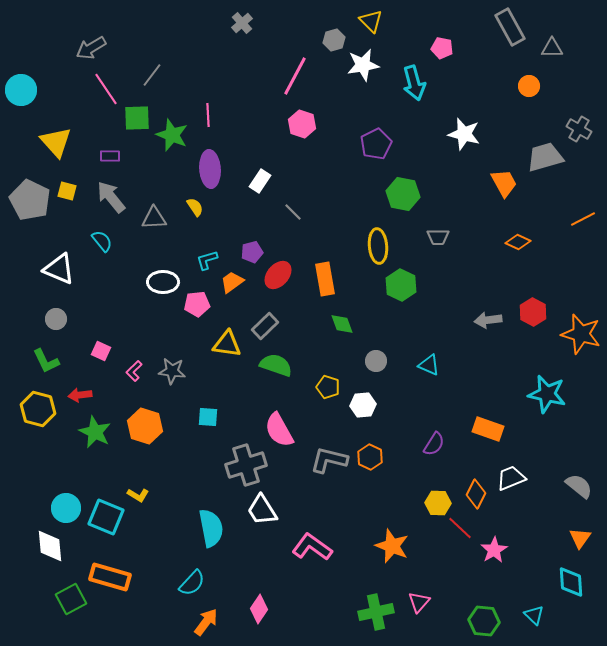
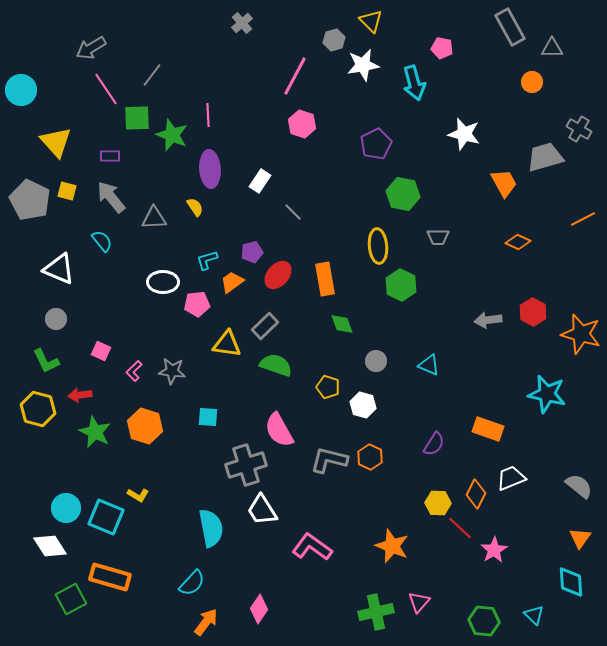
orange circle at (529, 86): moved 3 px right, 4 px up
white hexagon at (363, 405): rotated 20 degrees clockwise
white diamond at (50, 546): rotated 28 degrees counterclockwise
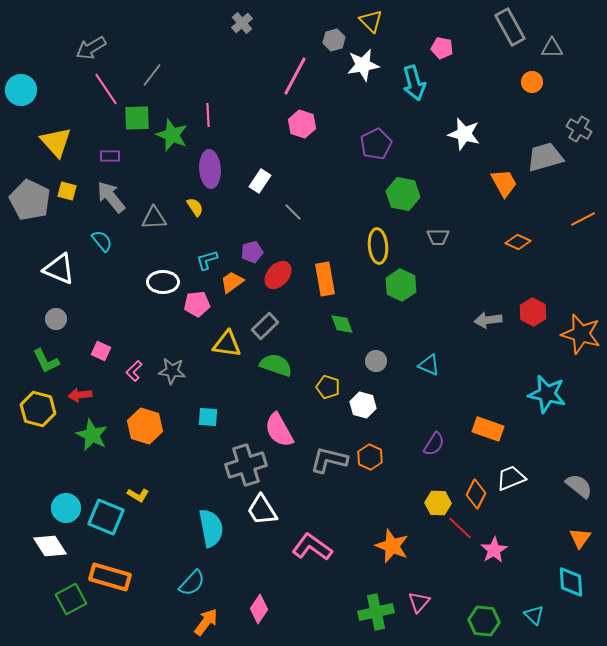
green star at (95, 432): moved 3 px left, 3 px down
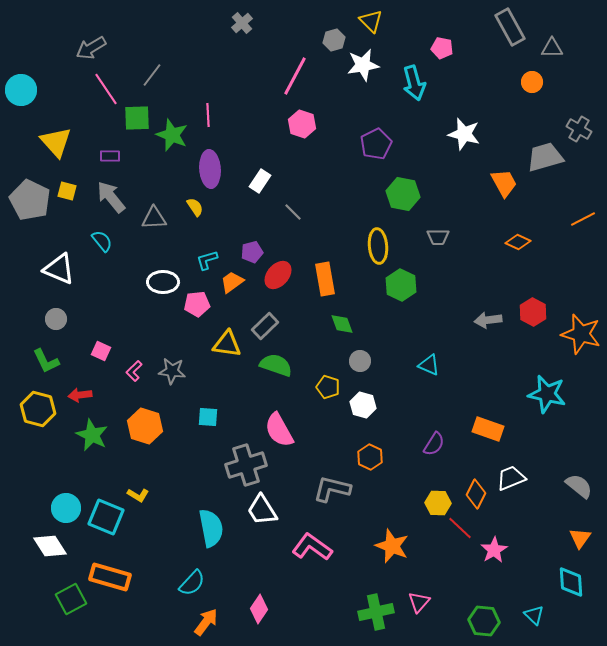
gray circle at (376, 361): moved 16 px left
gray L-shape at (329, 460): moved 3 px right, 29 px down
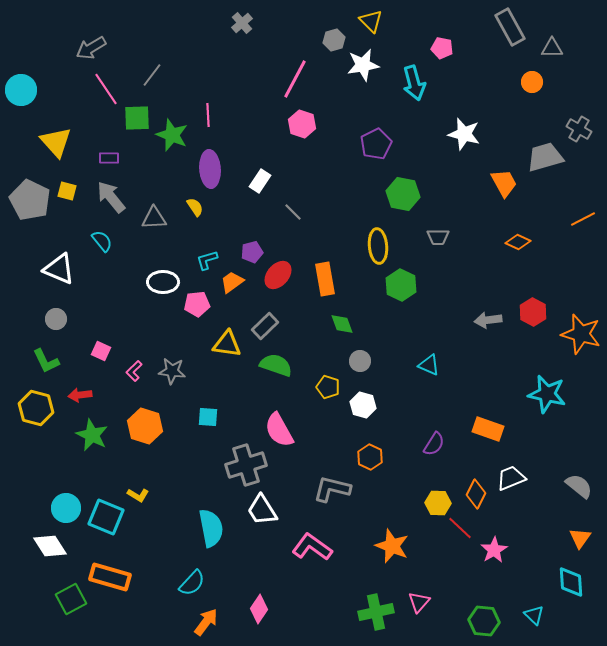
pink line at (295, 76): moved 3 px down
purple rectangle at (110, 156): moved 1 px left, 2 px down
yellow hexagon at (38, 409): moved 2 px left, 1 px up
